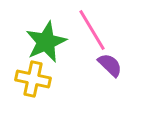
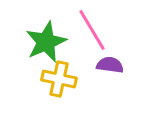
purple semicircle: rotated 36 degrees counterclockwise
yellow cross: moved 26 px right
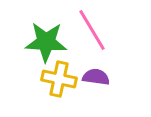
green star: rotated 27 degrees clockwise
purple semicircle: moved 14 px left, 12 px down
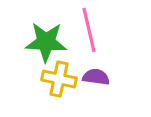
pink line: moved 3 px left; rotated 18 degrees clockwise
